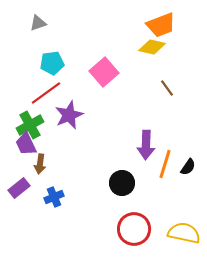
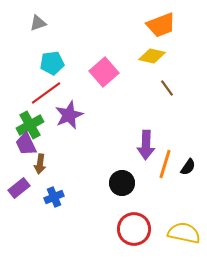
yellow diamond: moved 9 px down
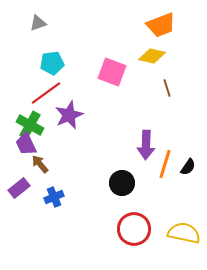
pink square: moved 8 px right; rotated 28 degrees counterclockwise
brown line: rotated 18 degrees clockwise
green cross: rotated 32 degrees counterclockwise
brown arrow: rotated 132 degrees clockwise
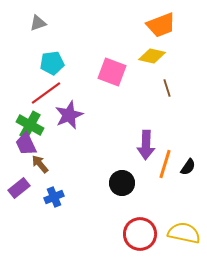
red circle: moved 6 px right, 5 px down
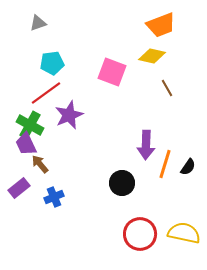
brown line: rotated 12 degrees counterclockwise
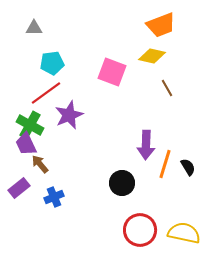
gray triangle: moved 4 px left, 5 px down; rotated 18 degrees clockwise
black semicircle: rotated 66 degrees counterclockwise
red circle: moved 4 px up
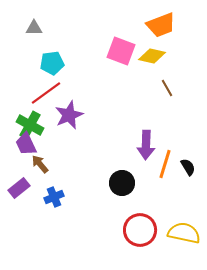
pink square: moved 9 px right, 21 px up
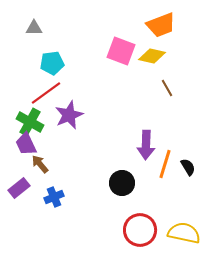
green cross: moved 3 px up
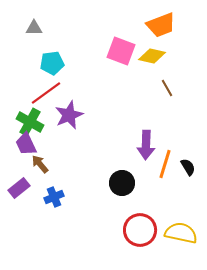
yellow semicircle: moved 3 px left
